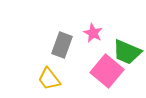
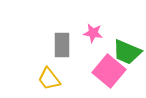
pink star: rotated 18 degrees counterclockwise
gray rectangle: rotated 20 degrees counterclockwise
pink square: moved 2 px right
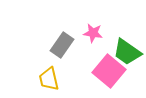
gray rectangle: rotated 35 degrees clockwise
green trapezoid: rotated 12 degrees clockwise
yellow trapezoid: rotated 25 degrees clockwise
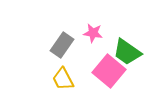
yellow trapezoid: moved 14 px right; rotated 15 degrees counterclockwise
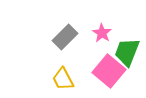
pink star: moved 9 px right; rotated 24 degrees clockwise
gray rectangle: moved 3 px right, 8 px up; rotated 10 degrees clockwise
green trapezoid: rotated 76 degrees clockwise
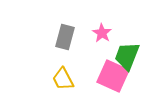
gray rectangle: rotated 30 degrees counterclockwise
green trapezoid: moved 4 px down
pink square: moved 4 px right, 5 px down; rotated 16 degrees counterclockwise
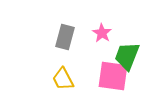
pink square: rotated 16 degrees counterclockwise
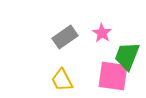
gray rectangle: rotated 40 degrees clockwise
yellow trapezoid: moved 1 px left, 1 px down
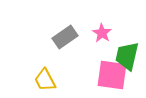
green trapezoid: rotated 8 degrees counterclockwise
pink square: moved 1 px left, 1 px up
yellow trapezoid: moved 17 px left
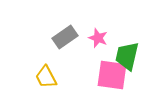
pink star: moved 4 px left, 5 px down; rotated 12 degrees counterclockwise
yellow trapezoid: moved 1 px right, 3 px up
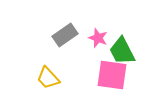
gray rectangle: moved 2 px up
green trapezoid: moved 5 px left, 5 px up; rotated 40 degrees counterclockwise
yellow trapezoid: moved 2 px right, 1 px down; rotated 15 degrees counterclockwise
